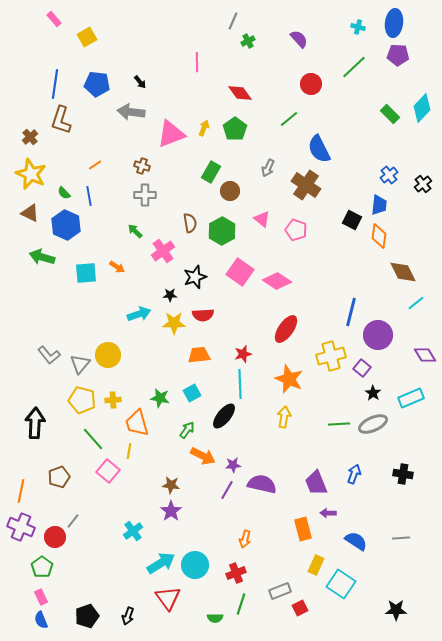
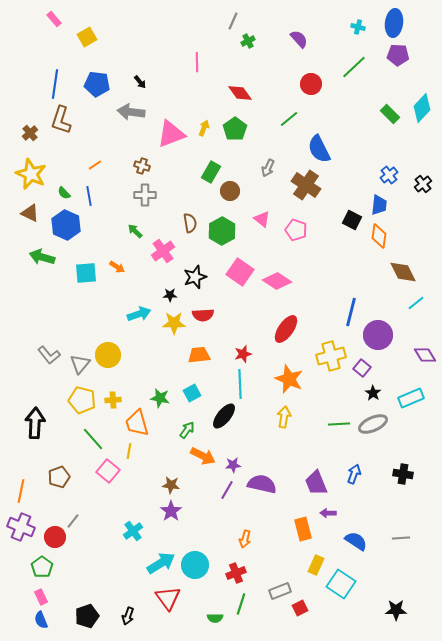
brown cross at (30, 137): moved 4 px up
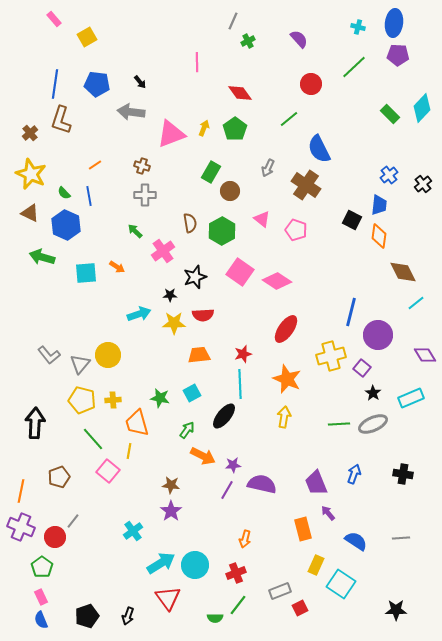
orange star at (289, 379): moved 2 px left
purple arrow at (328, 513): rotated 49 degrees clockwise
green line at (241, 604): moved 3 px left, 1 px down; rotated 20 degrees clockwise
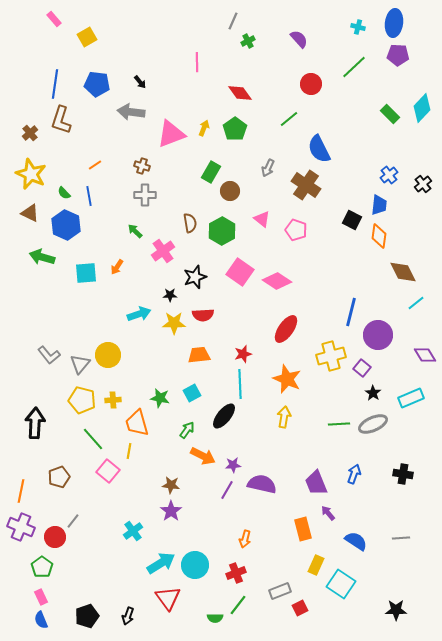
orange arrow at (117, 267): rotated 91 degrees clockwise
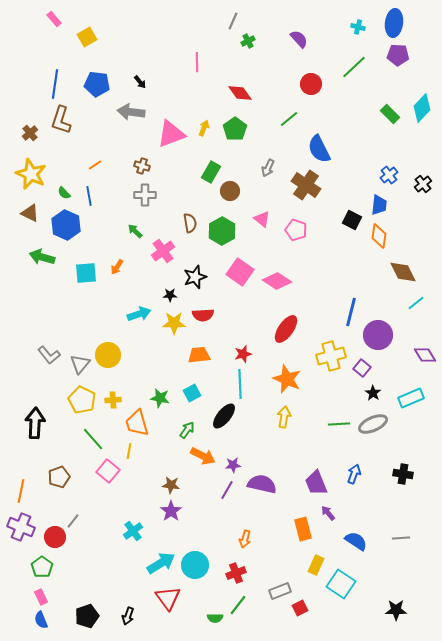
yellow pentagon at (82, 400): rotated 12 degrees clockwise
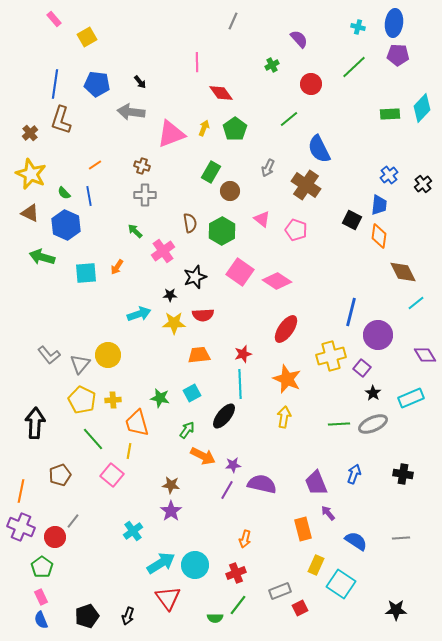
green cross at (248, 41): moved 24 px right, 24 px down
red diamond at (240, 93): moved 19 px left
green rectangle at (390, 114): rotated 48 degrees counterclockwise
pink square at (108, 471): moved 4 px right, 4 px down
brown pentagon at (59, 477): moved 1 px right, 2 px up
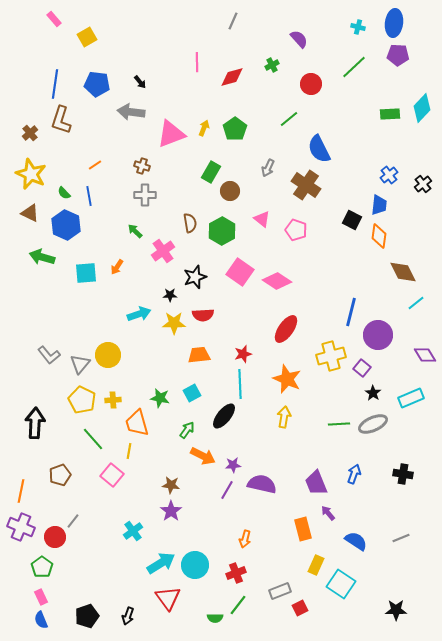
red diamond at (221, 93): moved 11 px right, 16 px up; rotated 70 degrees counterclockwise
gray line at (401, 538): rotated 18 degrees counterclockwise
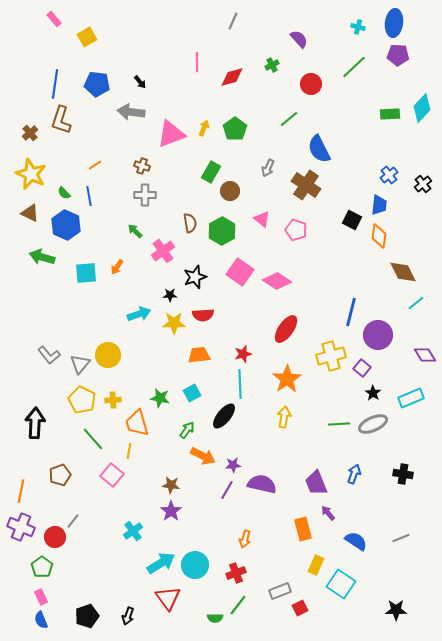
orange star at (287, 379): rotated 16 degrees clockwise
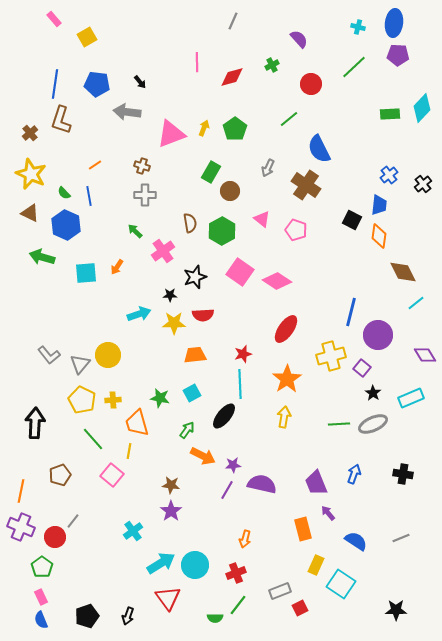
gray arrow at (131, 112): moved 4 px left
orange trapezoid at (199, 355): moved 4 px left
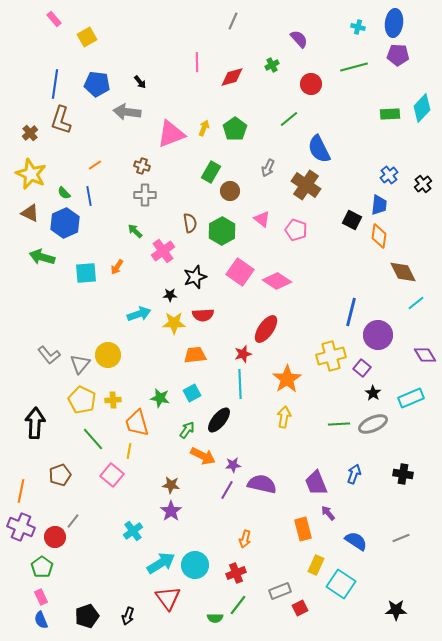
green line at (354, 67): rotated 28 degrees clockwise
blue hexagon at (66, 225): moved 1 px left, 2 px up; rotated 12 degrees clockwise
red ellipse at (286, 329): moved 20 px left
black ellipse at (224, 416): moved 5 px left, 4 px down
